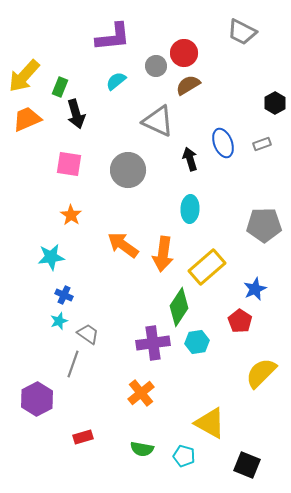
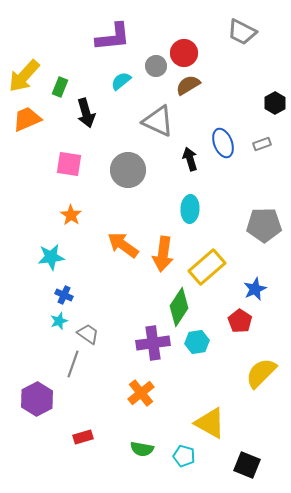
cyan semicircle at (116, 81): moved 5 px right
black arrow at (76, 114): moved 10 px right, 1 px up
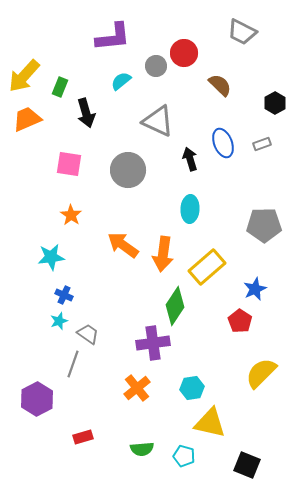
brown semicircle at (188, 85): moved 32 px right; rotated 75 degrees clockwise
green diamond at (179, 307): moved 4 px left, 1 px up
cyan hexagon at (197, 342): moved 5 px left, 46 px down
orange cross at (141, 393): moved 4 px left, 5 px up
yellow triangle at (210, 423): rotated 16 degrees counterclockwise
green semicircle at (142, 449): rotated 15 degrees counterclockwise
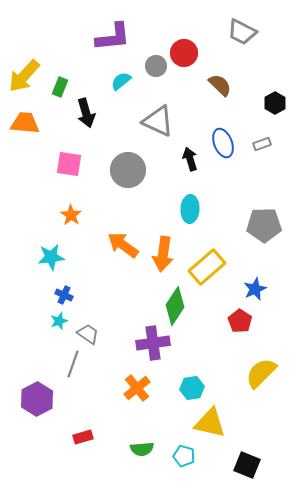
orange trapezoid at (27, 119): moved 2 px left, 4 px down; rotated 28 degrees clockwise
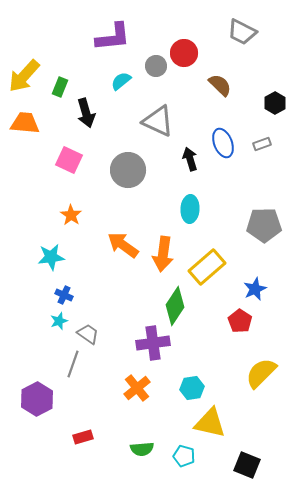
pink square at (69, 164): moved 4 px up; rotated 16 degrees clockwise
